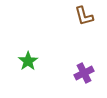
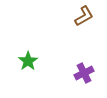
brown L-shape: rotated 105 degrees counterclockwise
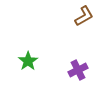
purple cross: moved 6 px left, 3 px up
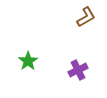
brown L-shape: moved 2 px right, 1 px down
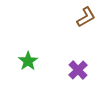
purple cross: rotated 18 degrees counterclockwise
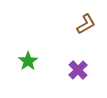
brown L-shape: moved 7 px down
